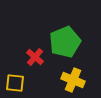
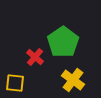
green pentagon: moved 2 px left; rotated 12 degrees counterclockwise
yellow cross: rotated 15 degrees clockwise
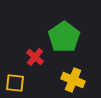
green pentagon: moved 1 px right, 5 px up
yellow cross: rotated 15 degrees counterclockwise
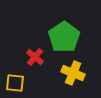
yellow cross: moved 7 px up
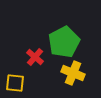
green pentagon: moved 5 px down; rotated 8 degrees clockwise
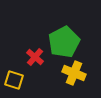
yellow cross: moved 1 px right
yellow square: moved 1 px left, 3 px up; rotated 12 degrees clockwise
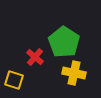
green pentagon: rotated 12 degrees counterclockwise
yellow cross: rotated 10 degrees counterclockwise
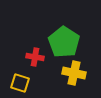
red cross: rotated 30 degrees counterclockwise
yellow square: moved 6 px right, 3 px down
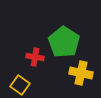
yellow cross: moved 7 px right
yellow square: moved 2 px down; rotated 18 degrees clockwise
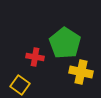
green pentagon: moved 1 px right, 1 px down
yellow cross: moved 1 px up
